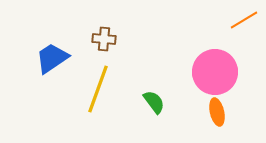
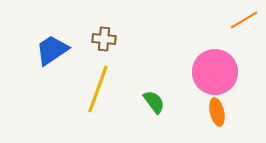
blue trapezoid: moved 8 px up
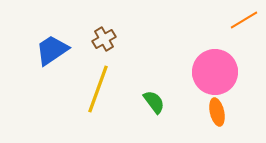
brown cross: rotated 35 degrees counterclockwise
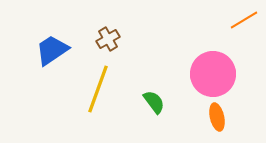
brown cross: moved 4 px right
pink circle: moved 2 px left, 2 px down
orange ellipse: moved 5 px down
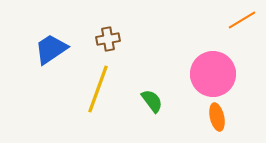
orange line: moved 2 px left
brown cross: rotated 20 degrees clockwise
blue trapezoid: moved 1 px left, 1 px up
green semicircle: moved 2 px left, 1 px up
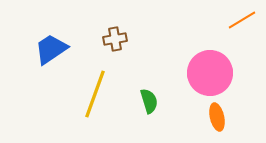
brown cross: moved 7 px right
pink circle: moved 3 px left, 1 px up
yellow line: moved 3 px left, 5 px down
green semicircle: moved 3 px left; rotated 20 degrees clockwise
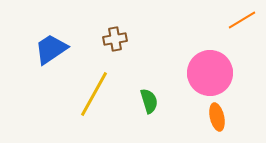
yellow line: moved 1 px left; rotated 9 degrees clockwise
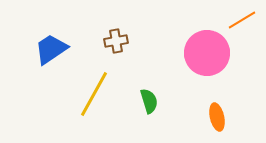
brown cross: moved 1 px right, 2 px down
pink circle: moved 3 px left, 20 px up
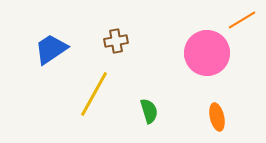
green semicircle: moved 10 px down
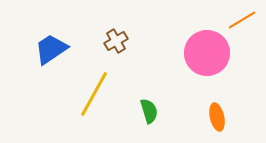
brown cross: rotated 20 degrees counterclockwise
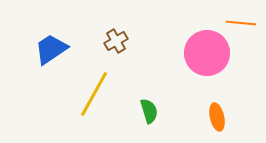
orange line: moved 1 px left, 3 px down; rotated 36 degrees clockwise
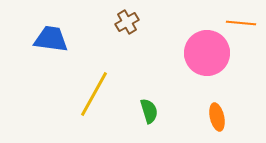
brown cross: moved 11 px right, 19 px up
blue trapezoid: moved 10 px up; rotated 42 degrees clockwise
